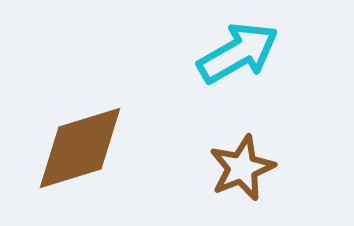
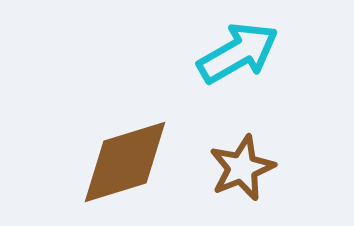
brown diamond: moved 45 px right, 14 px down
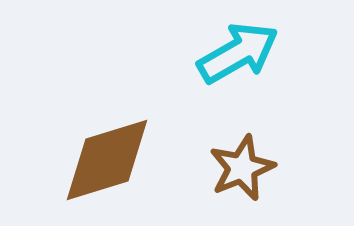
brown diamond: moved 18 px left, 2 px up
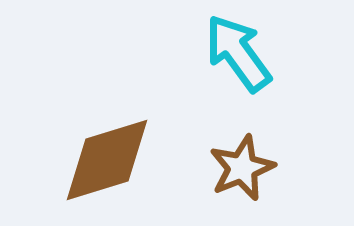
cyan arrow: rotated 96 degrees counterclockwise
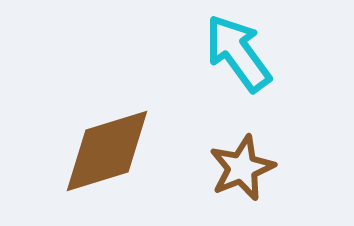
brown diamond: moved 9 px up
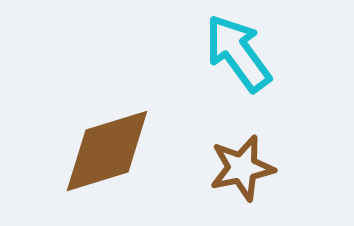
brown star: rotated 10 degrees clockwise
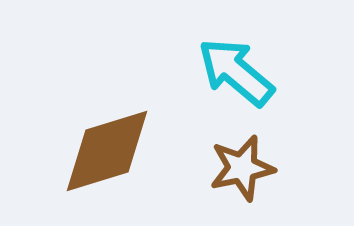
cyan arrow: moved 2 px left, 19 px down; rotated 14 degrees counterclockwise
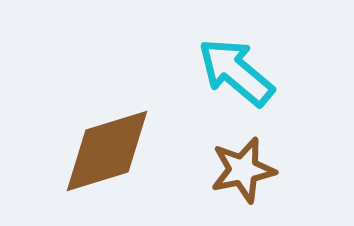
brown star: moved 1 px right, 2 px down
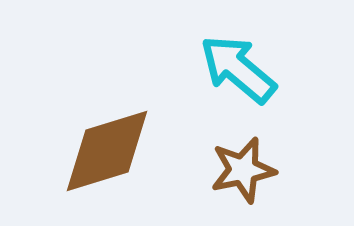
cyan arrow: moved 2 px right, 3 px up
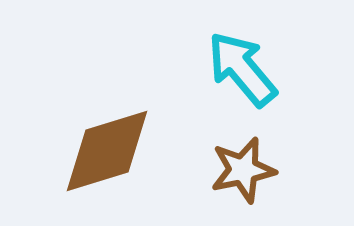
cyan arrow: moved 4 px right; rotated 10 degrees clockwise
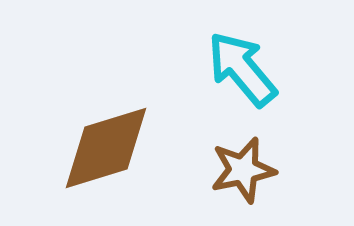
brown diamond: moved 1 px left, 3 px up
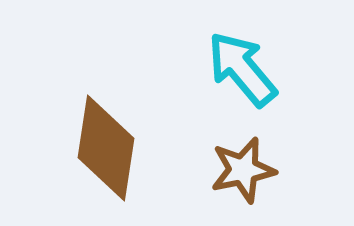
brown diamond: rotated 64 degrees counterclockwise
